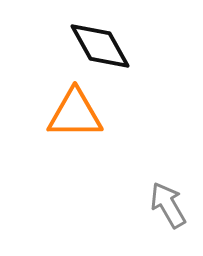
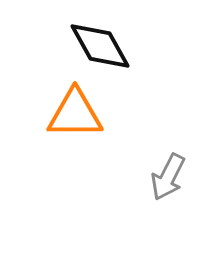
gray arrow: moved 28 px up; rotated 123 degrees counterclockwise
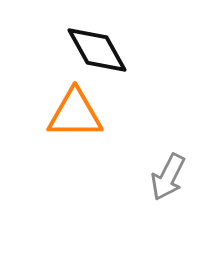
black diamond: moved 3 px left, 4 px down
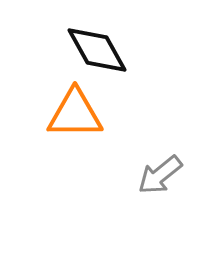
gray arrow: moved 8 px left, 2 px up; rotated 24 degrees clockwise
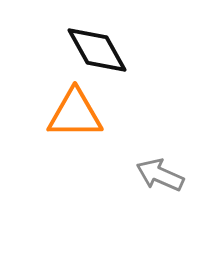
gray arrow: rotated 63 degrees clockwise
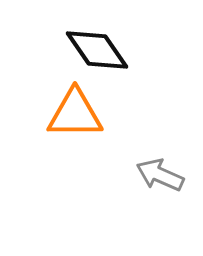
black diamond: rotated 6 degrees counterclockwise
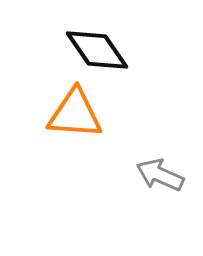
orange triangle: rotated 4 degrees clockwise
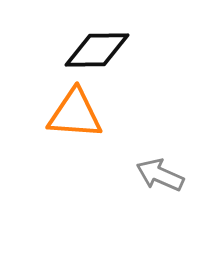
black diamond: rotated 56 degrees counterclockwise
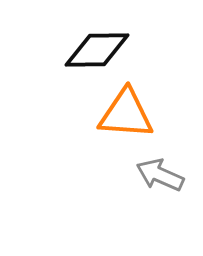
orange triangle: moved 51 px right
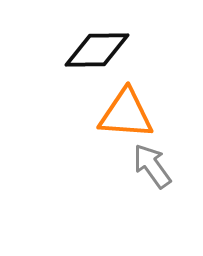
gray arrow: moved 8 px left, 9 px up; rotated 30 degrees clockwise
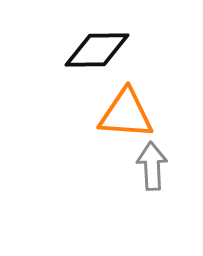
gray arrow: rotated 33 degrees clockwise
